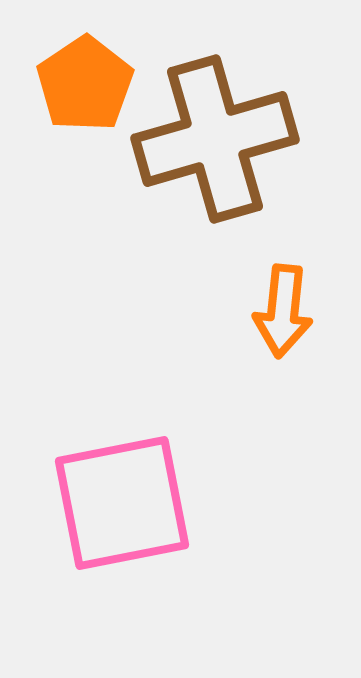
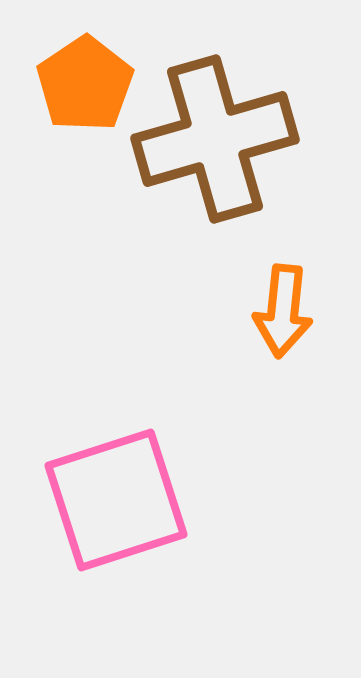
pink square: moved 6 px left, 3 px up; rotated 7 degrees counterclockwise
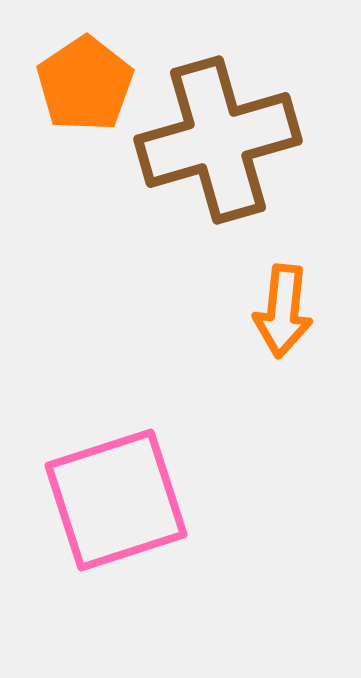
brown cross: moved 3 px right, 1 px down
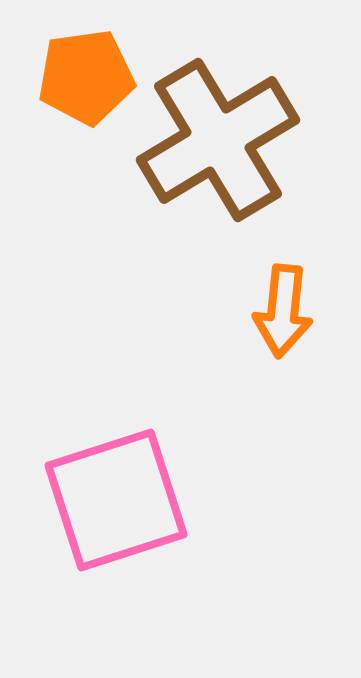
orange pentagon: moved 1 px right, 7 px up; rotated 26 degrees clockwise
brown cross: rotated 15 degrees counterclockwise
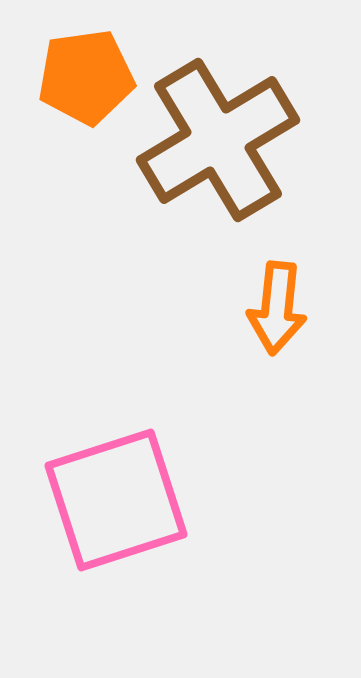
orange arrow: moved 6 px left, 3 px up
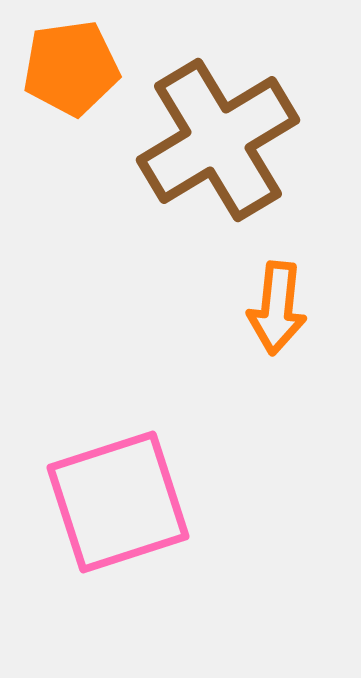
orange pentagon: moved 15 px left, 9 px up
pink square: moved 2 px right, 2 px down
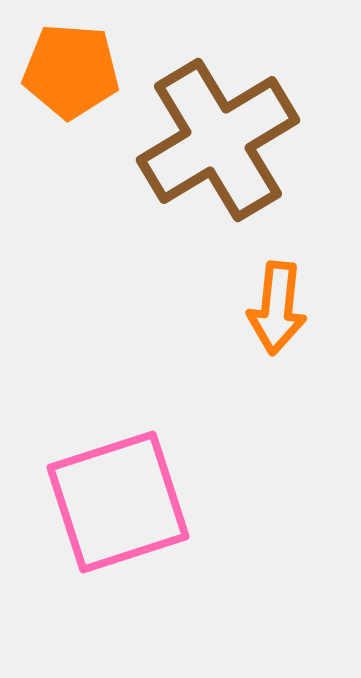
orange pentagon: moved 3 px down; rotated 12 degrees clockwise
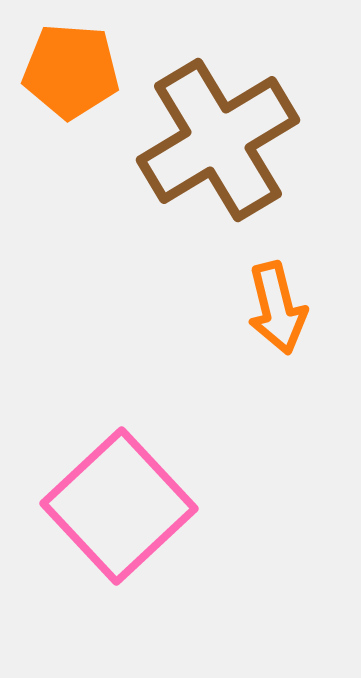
orange arrow: rotated 20 degrees counterclockwise
pink square: moved 1 px right, 4 px down; rotated 25 degrees counterclockwise
